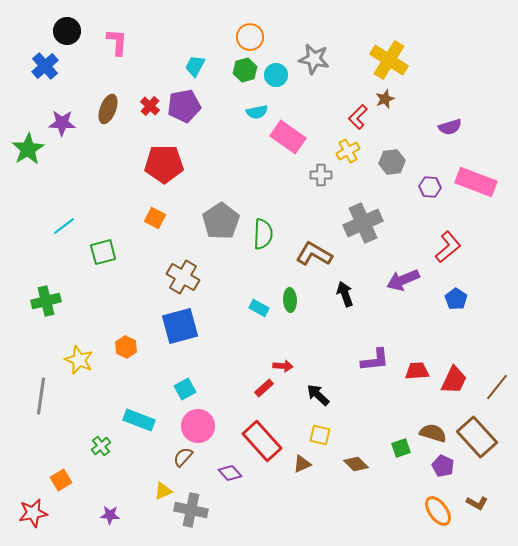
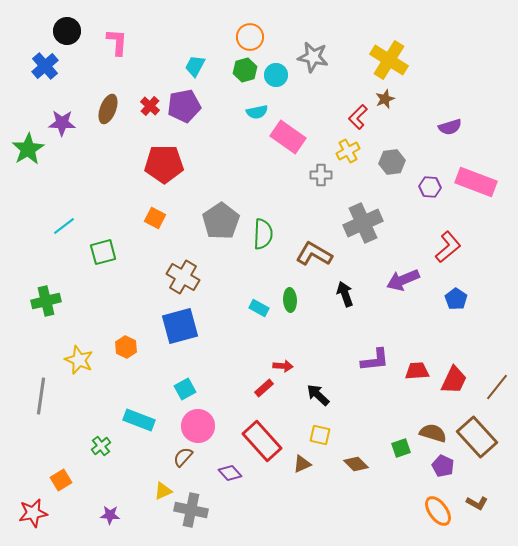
gray star at (314, 59): moved 1 px left, 2 px up
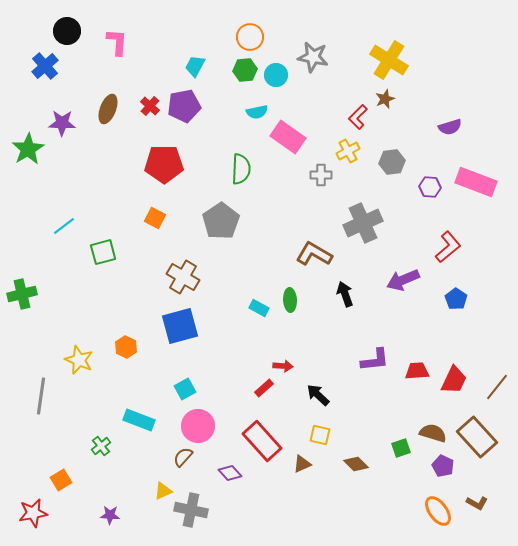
green hexagon at (245, 70): rotated 10 degrees clockwise
green semicircle at (263, 234): moved 22 px left, 65 px up
green cross at (46, 301): moved 24 px left, 7 px up
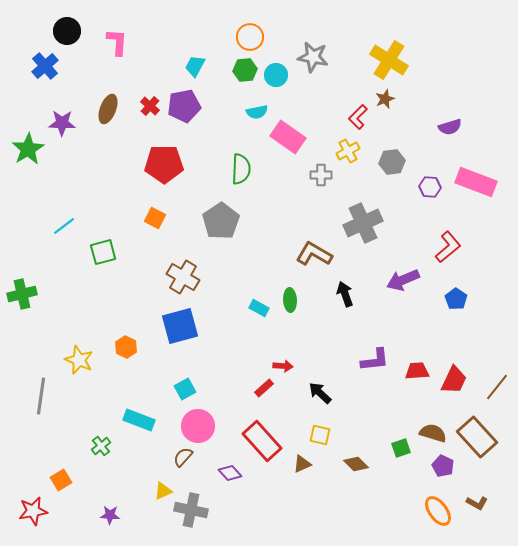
black arrow at (318, 395): moved 2 px right, 2 px up
red star at (33, 513): moved 2 px up
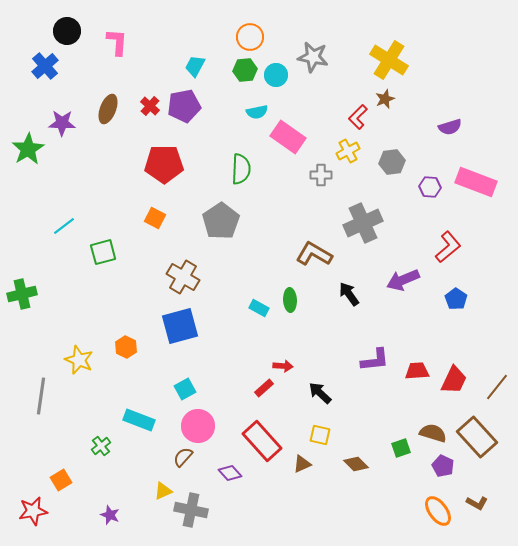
black arrow at (345, 294): moved 4 px right; rotated 15 degrees counterclockwise
purple star at (110, 515): rotated 18 degrees clockwise
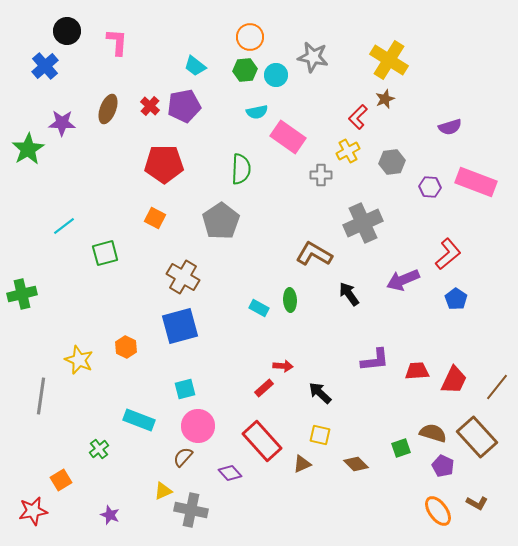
cyan trapezoid at (195, 66): rotated 80 degrees counterclockwise
red L-shape at (448, 247): moved 7 px down
green square at (103, 252): moved 2 px right, 1 px down
cyan square at (185, 389): rotated 15 degrees clockwise
green cross at (101, 446): moved 2 px left, 3 px down
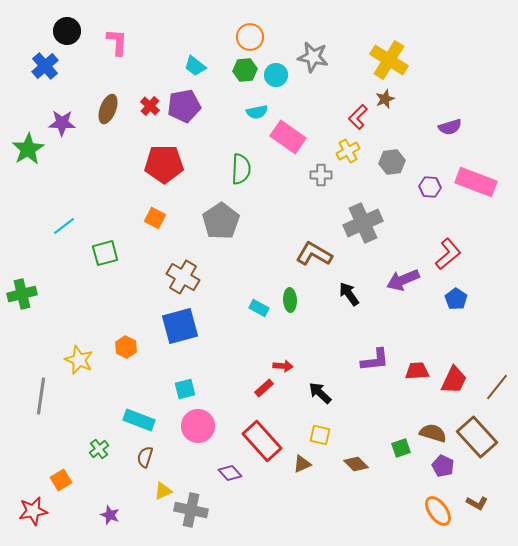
brown semicircle at (183, 457): moved 38 px left; rotated 25 degrees counterclockwise
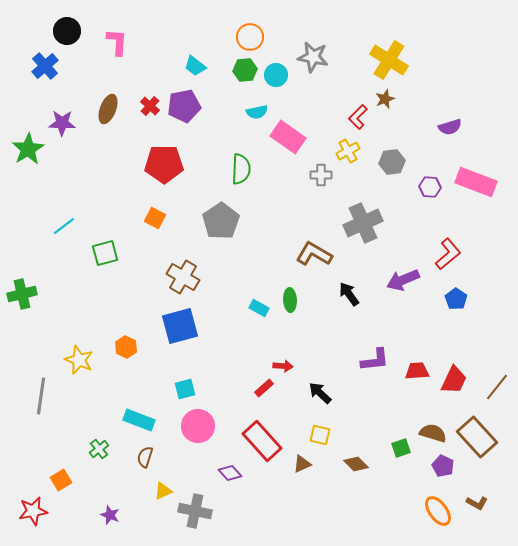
gray cross at (191, 510): moved 4 px right, 1 px down
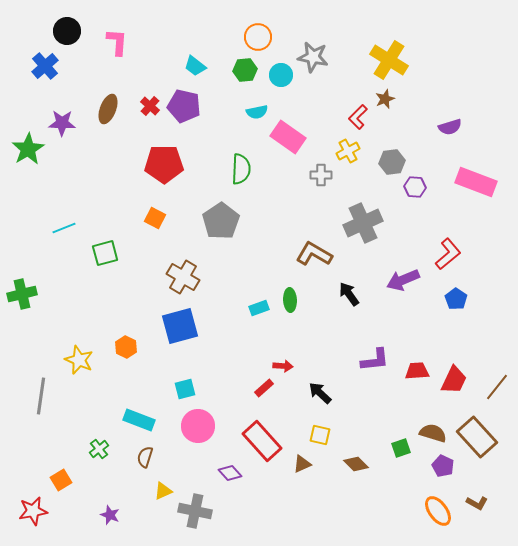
orange circle at (250, 37): moved 8 px right
cyan circle at (276, 75): moved 5 px right
purple pentagon at (184, 106): rotated 24 degrees clockwise
purple hexagon at (430, 187): moved 15 px left
cyan line at (64, 226): moved 2 px down; rotated 15 degrees clockwise
cyan rectangle at (259, 308): rotated 48 degrees counterclockwise
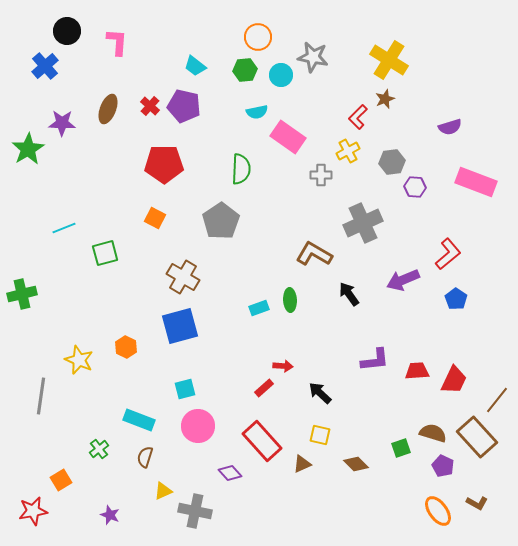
brown line at (497, 387): moved 13 px down
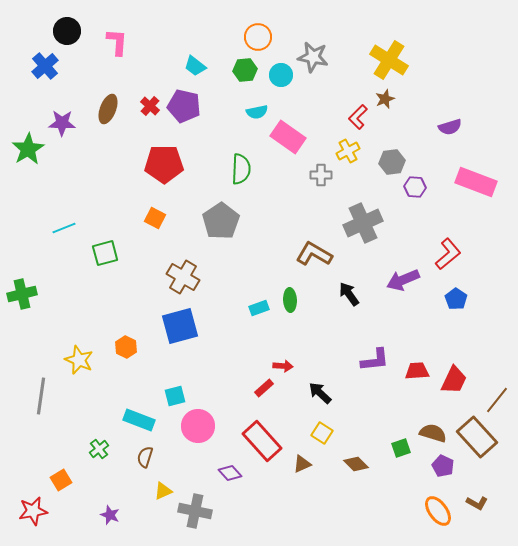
cyan square at (185, 389): moved 10 px left, 7 px down
yellow square at (320, 435): moved 2 px right, 2 px up; rotated 20 degrees clockwise
